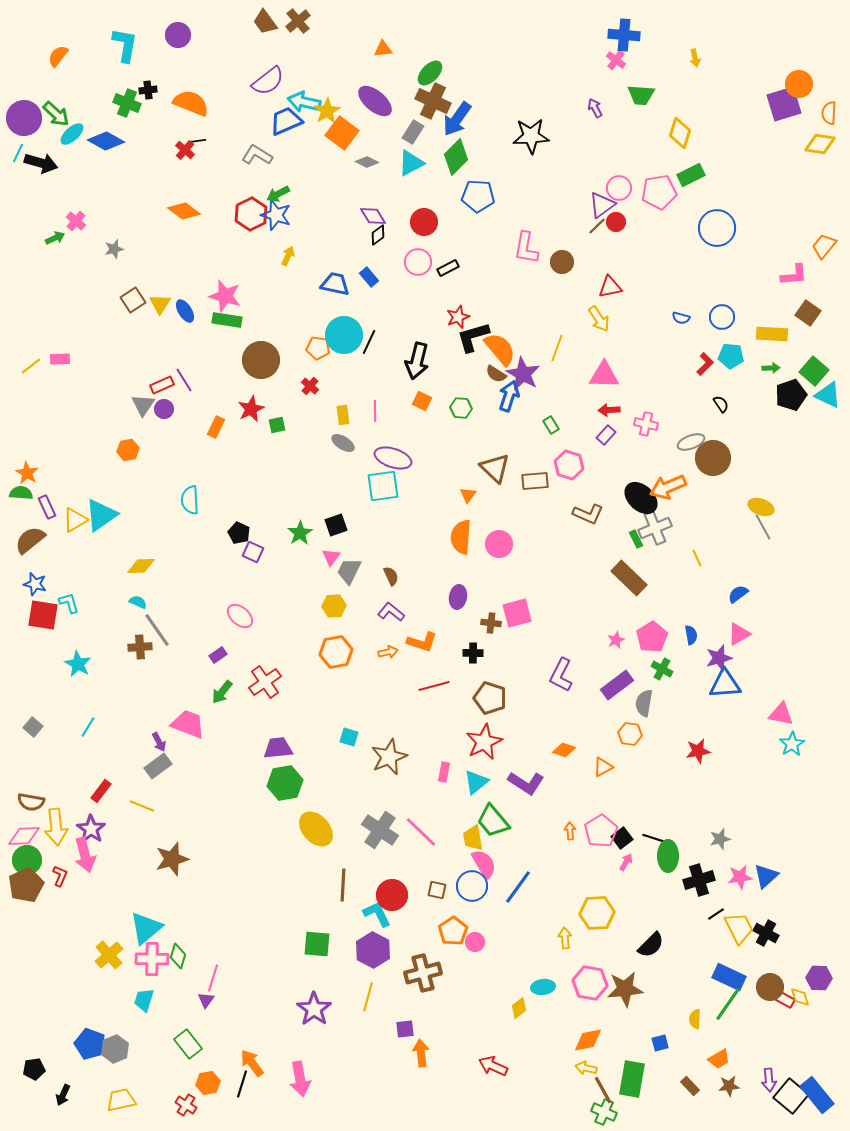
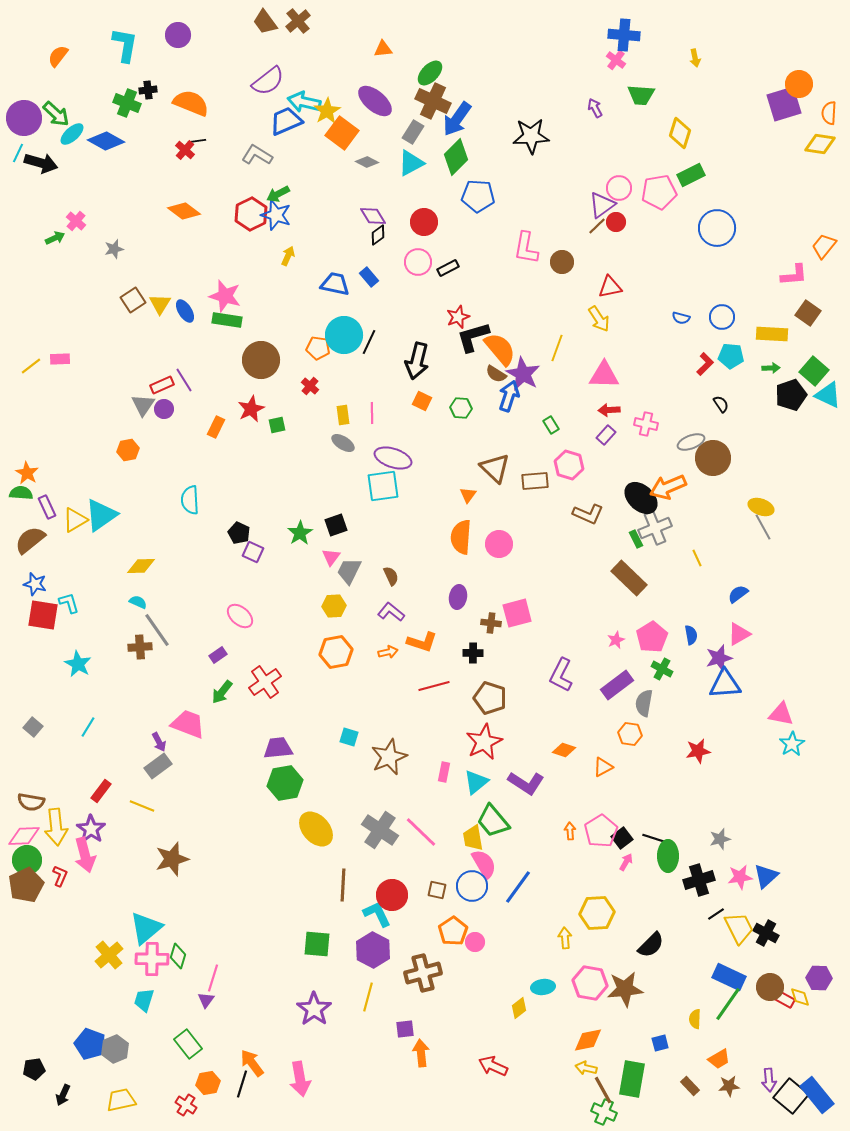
pink line at (375, 411): moved 3 px left, 2 px down
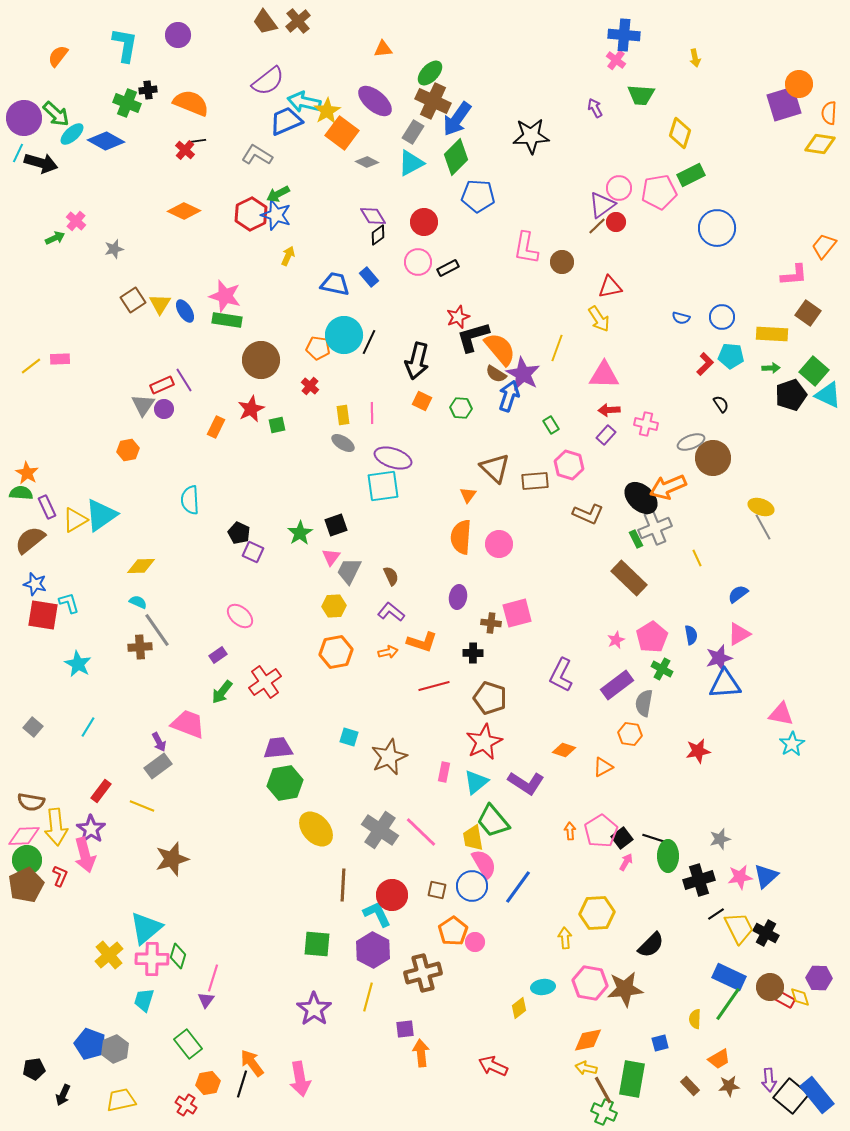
orange diamond at (184, 211): rotated 12 degrees counterclockwise
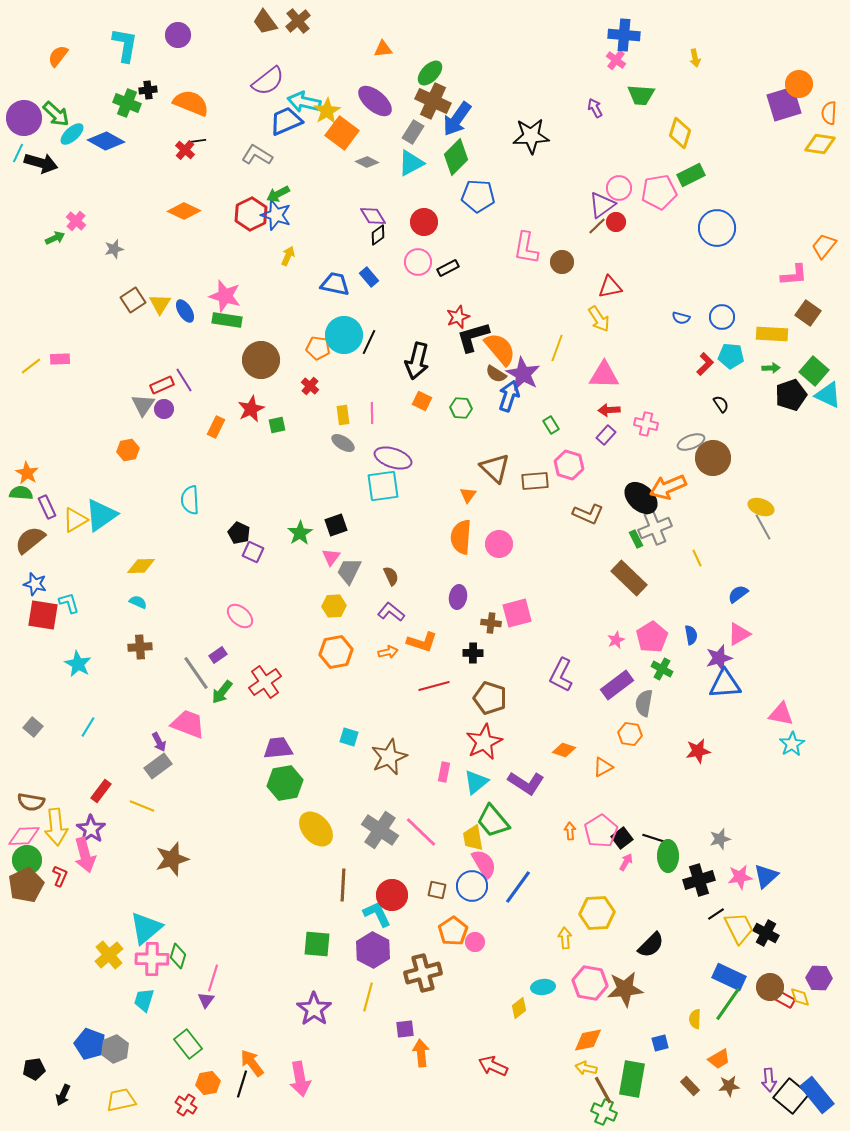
gray line at (157, 630): moved 39 px right, 43 px down
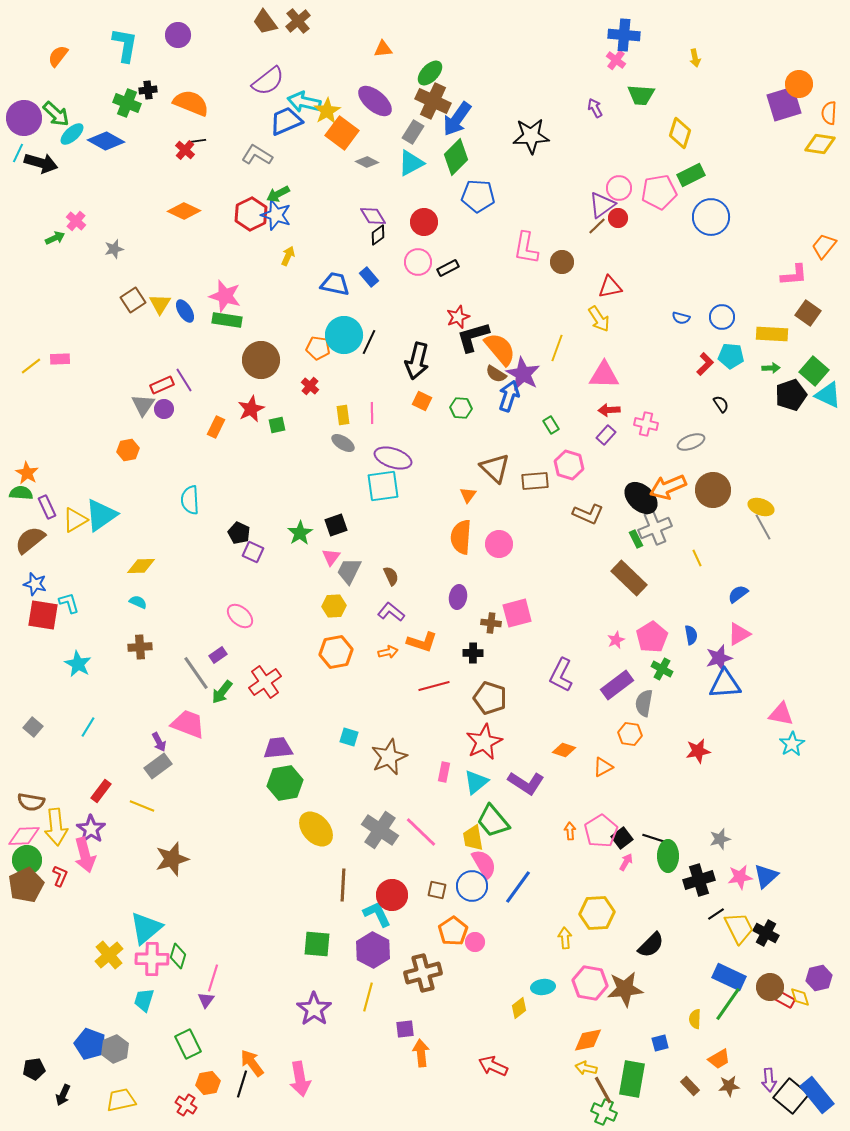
red circle at (616, 222): moved 2 px right, 4 px up
blue circle at (717, 228): moved 6 px left, 11 px up
brown circle at (713, 458): moved 32 px down
purple hexagon at (819, 978): rotated 15 degrees counterclockwise
green rectangle at (188, 1044): rotated 12 degrees clockwise
